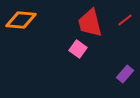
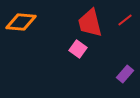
orange diamond: moved 2 px down
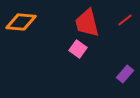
red trapezoid: moved 3 px left
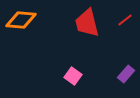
orange diamond: moved 2 px up
pink square: moved 5 px left, 27 px down
purple rectangle: moved 1 px right
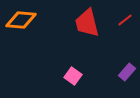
purple rectangle: moved 1 px right, 2 px up
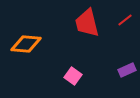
orange diamond: moved 5 px right, 24 px down
purple rectangle: moved 2 px up; rotated 24 degrees clockwise
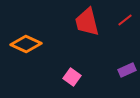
red trapezoid: moved 1 px up
orange diamond: rotated 20 degrees clockwise
pink square: moved 1 px left, 1 px down
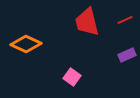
red line: rotated 14 degrees clockwise
purple rectangle: moved 15 px up
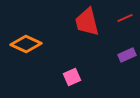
red line: moved 2 px up
pink square: rotated 30 degrees clockwise
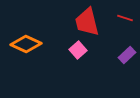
red line: rotated 42 degrees clockwise
purple rectangle: rotated 18 degrees counterclockwise
pink square: moved 6 px right, 27 px up; rotated 18 degrees counterclockwise
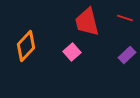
orange diamond: moved 2 px down; rotated 72 degrees counterclockwise
pink square: moved 6 px left, 2 px down
